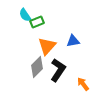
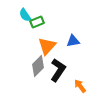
gray diamond: moved 1 px right, 1 px up
orange arrow: moved 3 px left, 2 px down
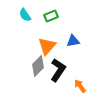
green rectangle: moved 14 px right, 6 px up
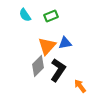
blue triangle: moved 8 px left, 2 px down
